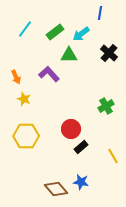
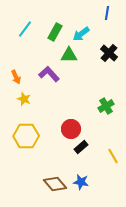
blue line: moved 7 px right
green rectangle: rotated 24 degrees counterclockwise
brown diamond: moved 1 px left, 5 px up
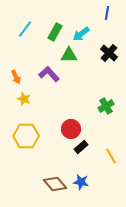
yellow line: moved 2 px left
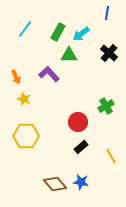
green rectangle: moved 3 px right
red circle: moved 7 px right, 7 px up
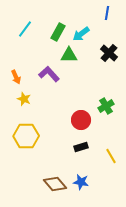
red circle: moved 3 px right, 2 px up
black rectangle: rotated 24 degrees clockwise
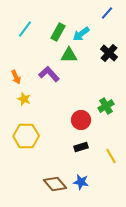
blue line: rotated 32 degrees clockwise
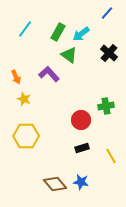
green triangle: rotated 36 degrees clockwise
green cross: rotated 21 degrees clockwise
black rectangle: moved 1 px right, 1 px down
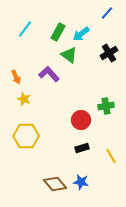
black cross: rotated 18 degrees clockwise
